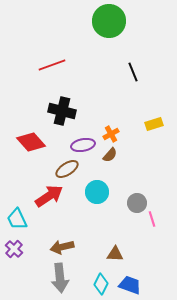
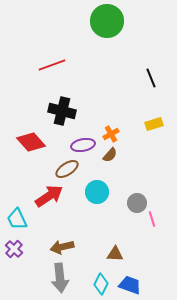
green circle: moved 2 px left
black line: moved 18 px right, 6 px down
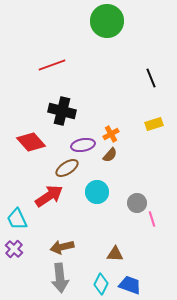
brown ellipse: moved 1 px up
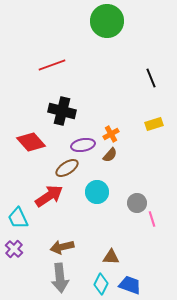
cyan trapezoid: moved 1 px right, 1 px up
brown triangle: moved 4 px left, 3 px down
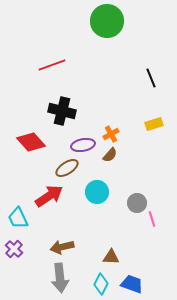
blue trapezoid: moved 2 px right, 1 px up
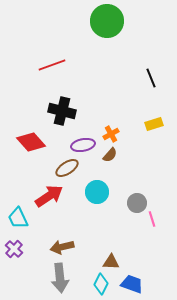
brown triangle: moved 5 px down
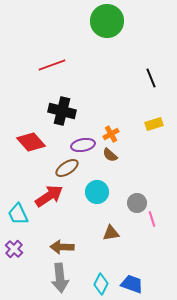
brown semicircle: rotated 91 degrees clockwise
cyan trapezoid: moved 4 px up
brown arrow: rotated 15 degrees clockwise
brown triangle: moved 29 px up; rotated 12 degrees counterclockwise
